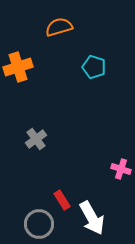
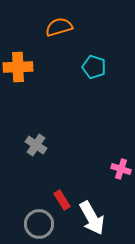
orange cross: rotated 16 degrees clockwise
gray cross: moved 6 px down; rotated 20 degrees counterclockwise
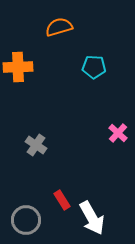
cyan pentagon: rotated 15 degrees counterclockwise
pink cross: moved 3 px left, 36 px up; rotated 24 degrees clockwise
gray circle: moved 13 px left, 4 px up
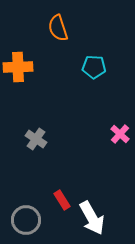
orange semicircle: moved 1 px left, 1 px down; rotated 92 degrees counterclockwise
pink cross: moved 2 px right, 1 px down
gray cross: moved 6 px up
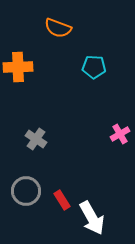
orange semicircle: rotated 52 degrees counterclockwise
pink cross: rotated 18 degrees clockwise
gray circle: moved 29 px up
